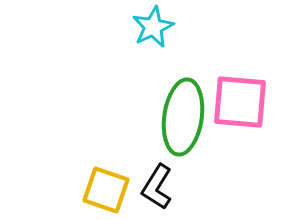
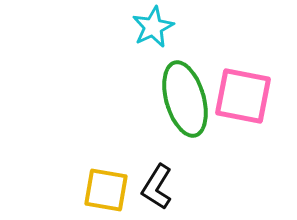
pink square: moved 3 px right, 6 px up; rotated 6 degrees clockwise
green ellipse: moved 2 px right, 18 px up; rotated 24 degrees counterclockwise
yellow square: rotated 9 degrees counterclockwise
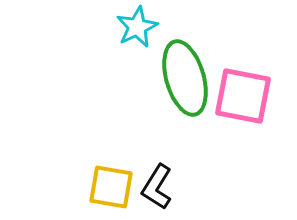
cyan star: moved 16 px left
green ellipse: moved 21 px up
yellow square: moved 5 px right, 3 px up
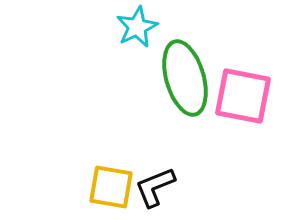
black L-shape: moved 2 px left; rotated 36 degrees clockwise
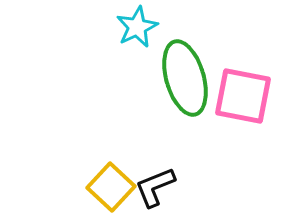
yellow square: rotated 33 degrees clockwise
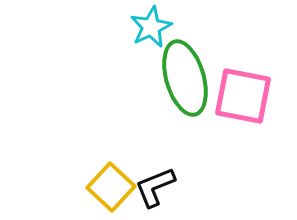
cyan star: moved 14 px right
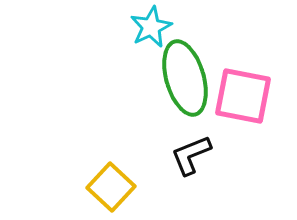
black L-shape: moved 36 px right, 32 px up
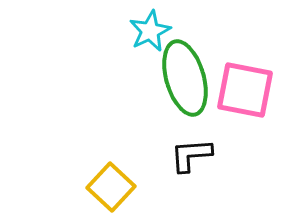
cyan star: moved 1 px left, 4 px down
pink square: moved 2 px right, 6 px up
black L-shape: rotated 18 degrees clockwise
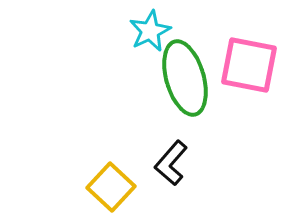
pink square: moved 4 px right, 25 px up
black L-shape: moved 20 px left, 8 px down; rotated 45 degrees counterclockwise
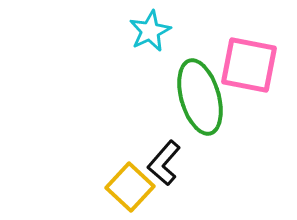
green ellipse: moved 15 px right, 19 px down
black L-shape: moved 7 px left
yellow square: moved 19 px right
